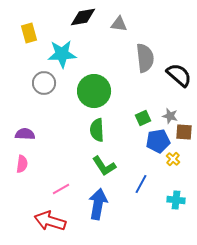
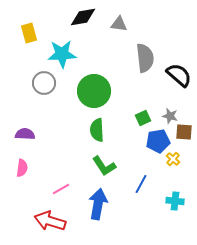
pink semicircle: moved 4 px down
cyan cross: moved 1 px left, 1 px down
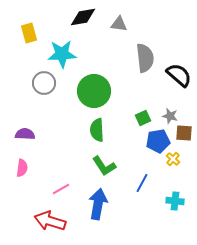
brown square: moved 1 px down
blue line: moved 1 px right, 1 px up
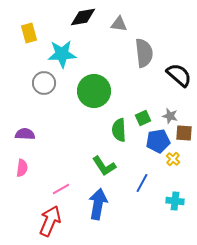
gray semicircle: moved 1 px left, 5 px up
green semicircle: moved 22 px right
red arrow: rotated 96 degrees clockwise
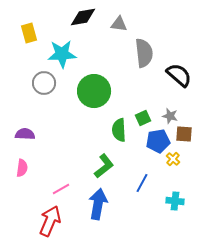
brown square: moved 1 px down
green L-shape: rotated 95 degrees counterclockwise
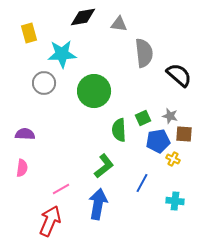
yellow cross: rotated 16 degrees counterclockwise
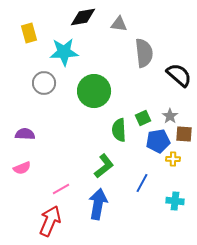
cyan star: moved 2 px right, 2 px up
gray star: rotated 21 degrees clockwise
yellow cross: rotated 24 degrees counterclockwise
pink semicircle: rotated 60 degrees clockwise
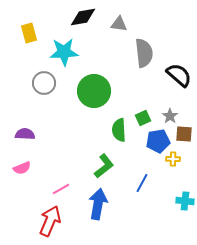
cyan cross: moved 10 px right
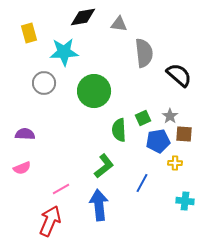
yellow cross: moved 2 px right, 4 px down
blue arrow: moved 1 px right, 1 px down; rotated 16 degrees counterclockwise
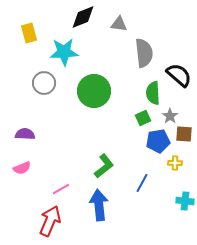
black diamond: rotated 12 degrees counterclockwise
green semicircle: moved 34 px right, 37 px up
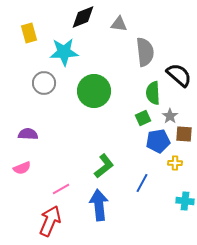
gray semicircle: moved 1 px right, 1 px up
purple semicircle: moved 3 px right
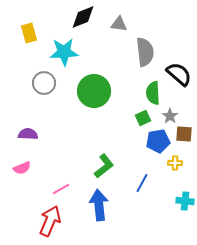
black semicircle: moved 1 px up
